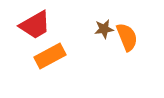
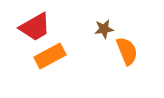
red trapezoid: moved 2 px down
orange semicircle: moved 14 px down
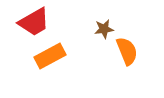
red trapezoid: moved 1 px left, 5 px up
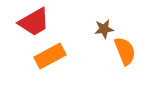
orange semicircle: moved 2 px left
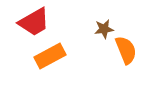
orange semicircle: moved 1 px right, 1 px up
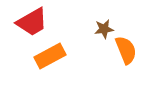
red trapezoid: moved 2 px left
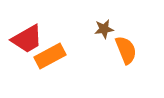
red trapezoid: moved 5 px left, 17 px down
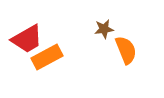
orange rectangle: moved 3 px left, 1 px down
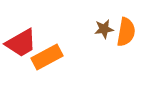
red trapezoid: moved 6 px left, 4 px down
orange semicircle: moved 18 px up; rotated 32 degrees clockwise
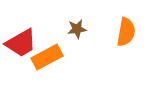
brown star: moved 27 px left
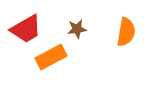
red trapezoid: moved 5 px right, 14 px up
orange rectangle: moved 4 px right
